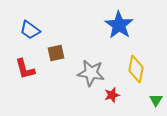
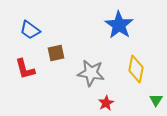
red star: moved 6 px left, 8 px down; rotated 14 degrees counterclockwise
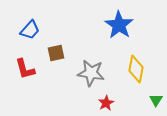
blue trapezoid: rotated 85 degrees counterclockwise
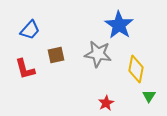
brown square: moved 2 px down
gray star: moved 7 px right, 19 px up
green triangle: moved 7 px left, 4 px up
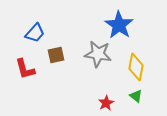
blue trapezoid: moved 5 px right, 3 px down
yellow diamond: moved 2 px up
green triangle: moved 13 px left; rotated 24 degrees counterclockwise
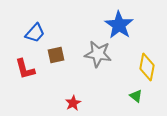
yellow diamond: moved 11 px right
red star: moved 33 px left
